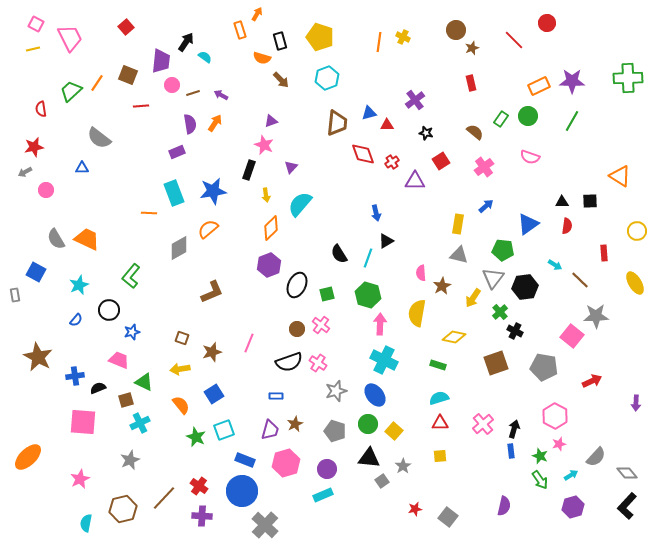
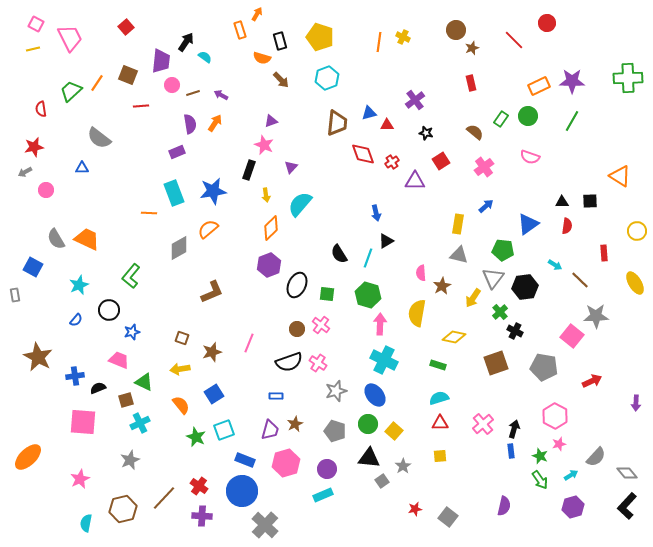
blue square at (36, 272): moved 3 px left, 5 px up
green square at (327, 294): rotated 21 degrees clockwise
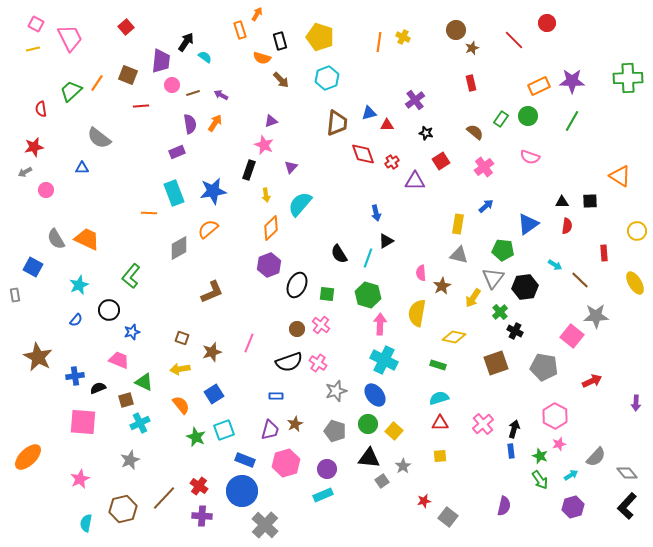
red star at (415, 509): moved 9 px right, 8 px up
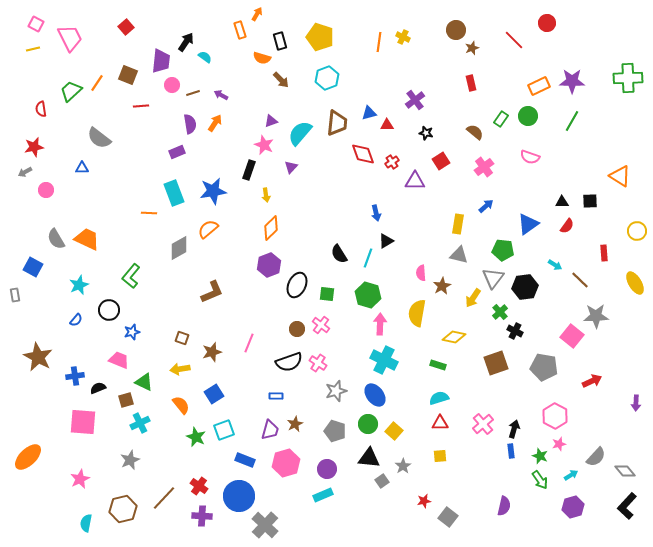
cyan semicircle at (300, 204): moved 71 px up
red semicircle at (567, 226): rotated 28 degrees clockwise
gray diamond at (627, 473): moved 2 px left, 2 px up
blue circle at (242, 491): moved 3 px left, 5 px down
